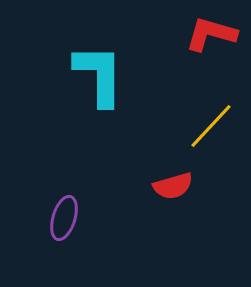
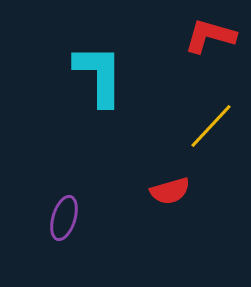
red L-shape: moved 1 px left, 2 px down
red semicircle: moved 3 px left, 5 px down
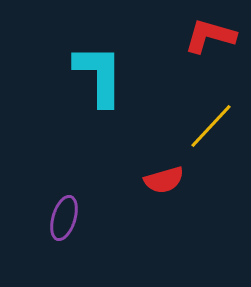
red semicircle: moved 6 px left, 11 px up
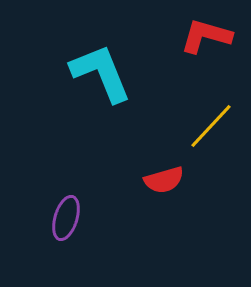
red L-shape: moved 4 px left
cyan L-shape: moved 2 px right, 2 px up; rotated 22 degrees counterclockwise
purple ellipse: moved 2 px right
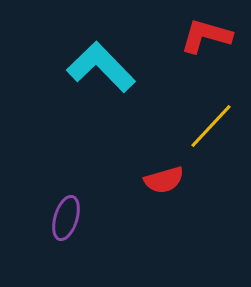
cyan L-shape: moved 6 px up; rotated 22 degrees counterclockwise
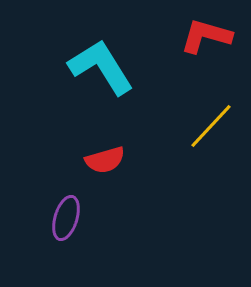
cyan L-shape: rotated 12 degrees clockwise
red semicircle: moved 59 px left, 20 px up
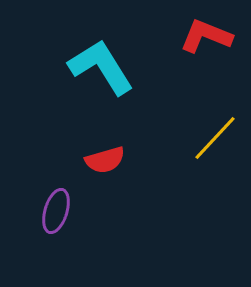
red L-shape: rotated 6 degrees clockwise
yellow line: moved 4 px right, 12 px down
purple ellipse: moved 10 px left, 7 px up
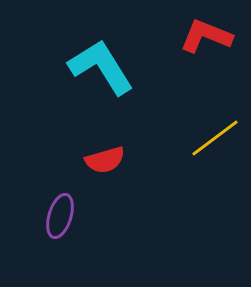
yellow line: rotated 10 degrees clockwise
purple ellipse: moved 4 px right, 5 px down
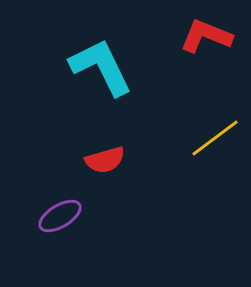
cyan L-shape: rotated 6 degrees clockwise
purple ellipse: rotated 42 degrees clockwise
